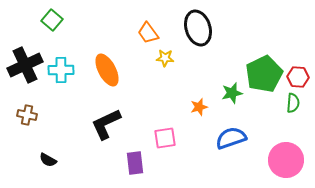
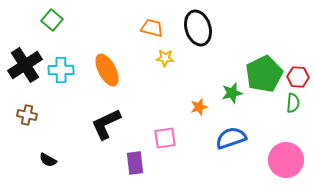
orange trapezoid: moved 4 px right, 5 px up; rotated 140 degrees clockwise
black cross: rotated 8 degrees counterclockwise
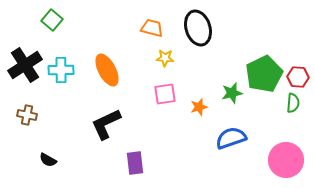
pink square: moved 44 px up
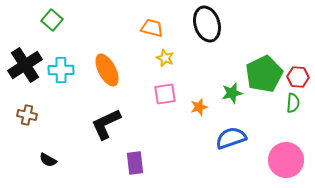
black ellipse: moved 9 px right, 4 px up
yellow star: rotated 18 degrees clockwise
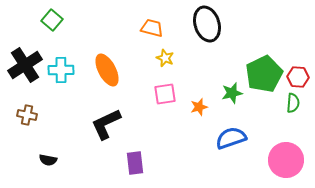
black semicircle: rotated 18 degrees counterclockwise
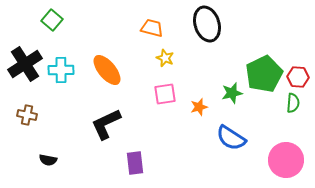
black cross: moved 1 px up
orange ellipse: rotated 12 degrees counterclockwise
blue semicircle: rotated 128 degrees counterclockwise
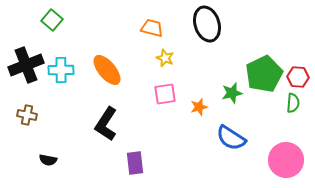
black cross: moved 1 px right, 1 px down; rotated 12 degrees clockwise
black L-shape: rotated 32 degrees counterclockwise
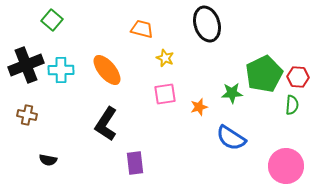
orange trapezoid: moved 10 px left, 1 px down
green star: rotated 10 degrees clockwise
green semicircle: moved 1 px left, 2 px down
pink circle: moved 6 px down
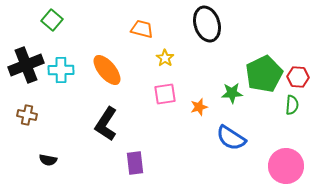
yellow star: rotated 12 degrees clockwise
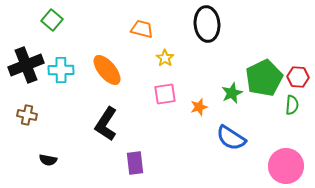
black ellipse: rotated 12 degrees clockwise
green pentagon: moved 4 px down
green star: rotated 20 degrees counterclockwise
